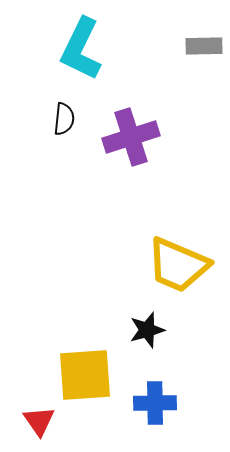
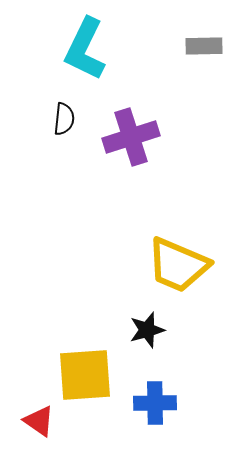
cyan L-shape: moved 4 px right
red triangle: rotated 20 degrees counterclockwise
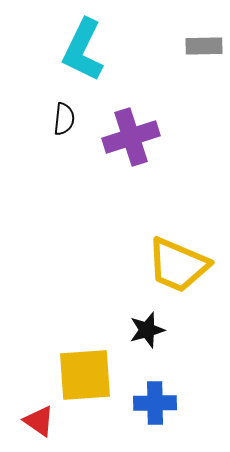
cyan L-shape: moved 2 px left, 1 px down
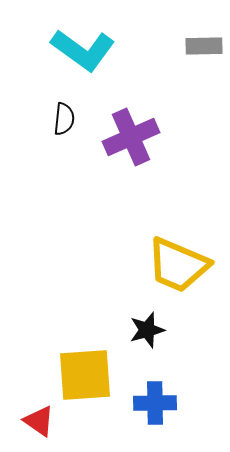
cyan L-shape: rotated 80 degrees counterclockwise
purple cross: rotated 6 degrees counterclockwise
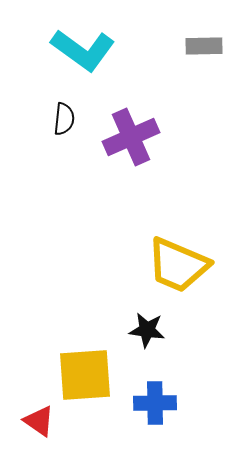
black star: rotated 24 degrees clockwise
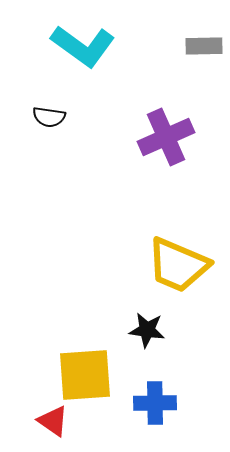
cyan L-shape: moved 4 px up
black semicircle: moved 15 px left, 2 px up; rotated 92 degrees clockwise
purple cross: moved 35 px right
red triangle: moved 14 px right
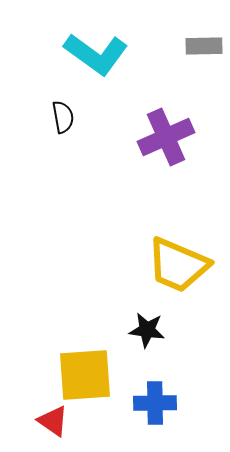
cyan L-shape: moved 13 px right, 8 px down
black semicircle: moved 14 px right; rotated 108 degrees counterclockwise
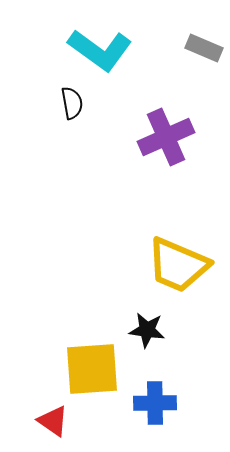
gray rectangle: moved 2 px down; rotated 24 degrees clockwise
cyan L-shape: moved 4 px right, 4 px up
black semicircle: moved 9 px right, 14 px up
yellow square: moved 7 px right, 6 px up
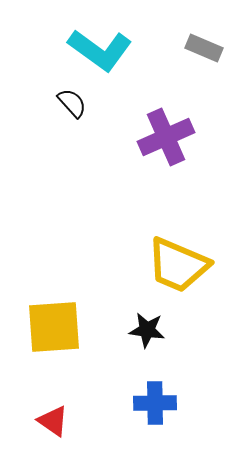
black semicircle: rotated 32 degrees counterclockwise
yellow square: moved 38 px left, 42 px up
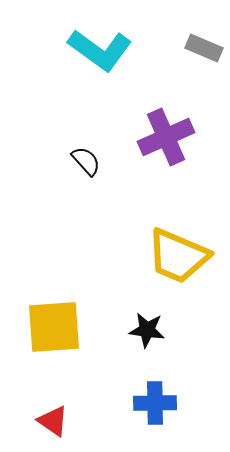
black semicircle: moved 14 px right, 58 px down
yellow trapezoid: moved 9 px up
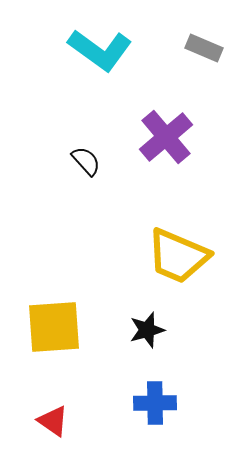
purple cross: rotated 16 degrees counterclockwise
black star: rotated 24 degrees counterclockwise
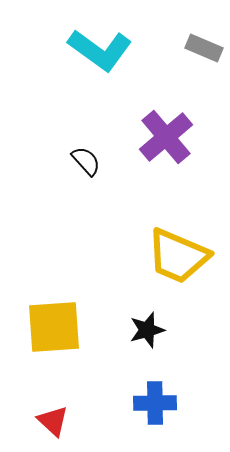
red triangle: rotated 8 degrees clockwise
